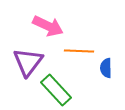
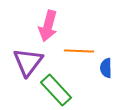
pink arrow: rotated 80 degrees clockwise
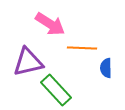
pink arrow: moved 2 px right, 2 px up; rotated 72 degrees counterclockwise
orange line: moved 3 px right, 3 px up
purple triangle: rotated 40 degrees clockwise
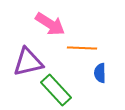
blue semicircle: moved 6 px left, 5 px down
